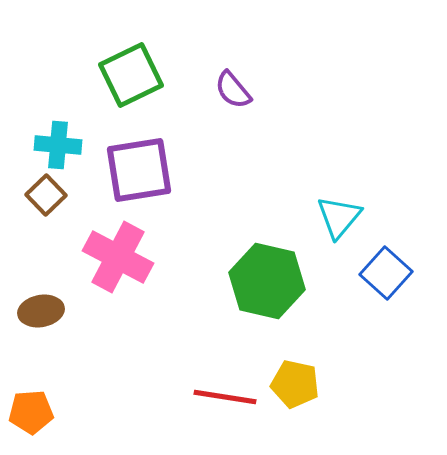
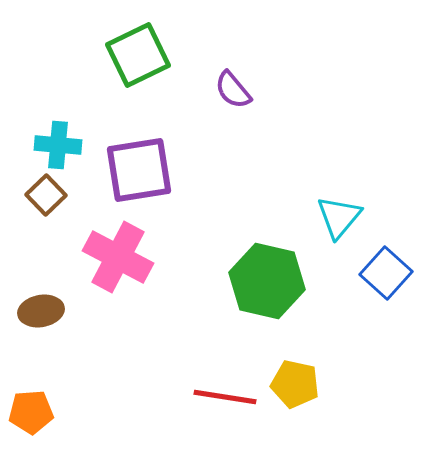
green square: moved 7 px right, 20 px up
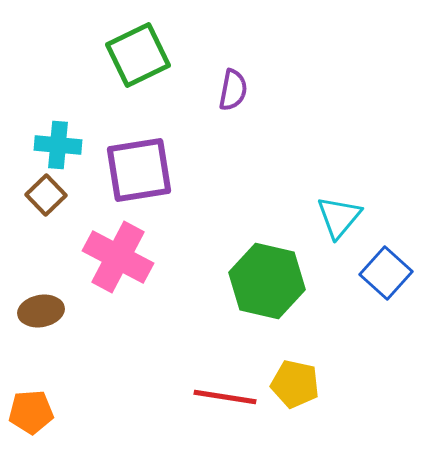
purple semicircle: rotated 129 degrees counterclockwise
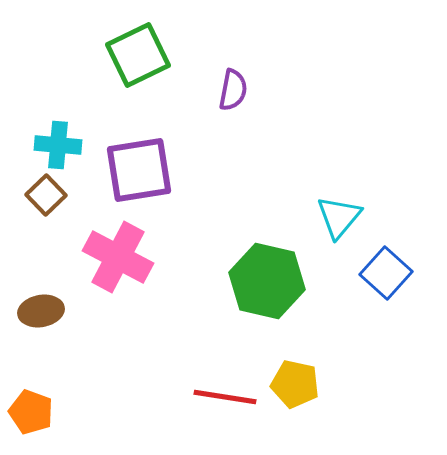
orange pentagon: rotated 24 degrees clockwise
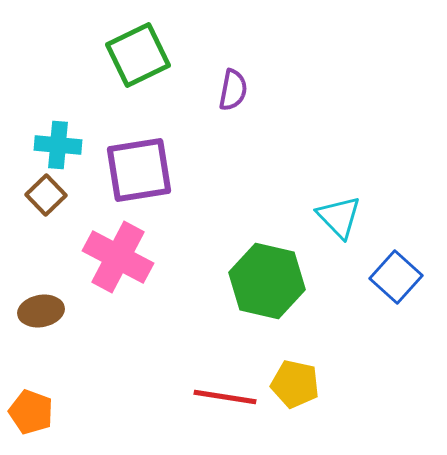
cyan triangle: rotated 24 degrees counterclockwise
blue square: moved 10 px right, 4 px down
